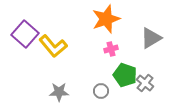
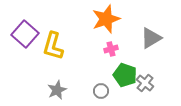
yellow L-shape: rotated 56 degrees clockwise
gray star: moved 2 px left, 2 px up; rotated 24 degrees counterclockwise
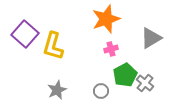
green pentagon: rotated 25 degrees clockwise
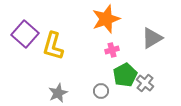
gray triangle: moved 1 px right
pink cross: moved 1 px right, 1 px down
gray star: moved 1 px right, 3 px down
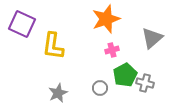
purple square: moved 3 px left, 10 px up; rotated 16 degrees counterclockwise
gray triangle: rotated 10 degrees counterclockwise
yellow L-shape: rotated 8 degrees counterclockwise
gray cross: rotated 24 degrees counterclockwise
gray circle: moved 1 px left, 3 px up
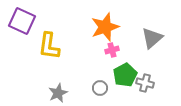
orange star: moved 1 px left, 8 px down
purple square: moved 3 px up
yellow L-shape: moved 4 px left
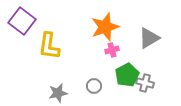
purple square: rotated 12 degrees clockwise
gray triangle: moved 3 px left; rotated 10 degrees clockwise
green pentagon: moved 2 px right
gray circle: moved 6 px left, 2 px up
gray star: rotated 12 degrees clockwise
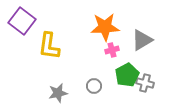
orange star: rotated 16 degrees clockwise
gray triangle: moved 7 px left, 2 px down
